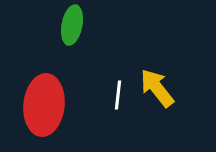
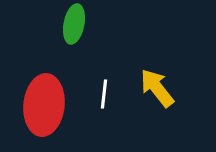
green ellipse: moved 2 px right, 1 px up
white line: moved 14 px left, 1 px up
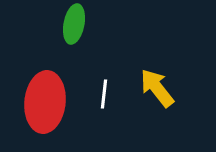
red ellipse: moved 1 px right, 3 px up
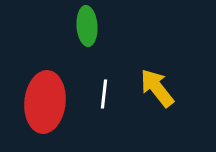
green ellipse: moved 13 px right, 2 px down; rotated 15 degrees counterclockwise
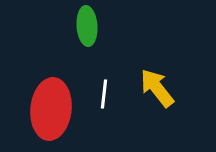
red ellipse: moved 6 px right, 7 px down
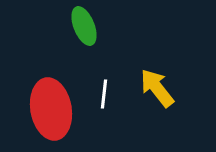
green ellipse: moved 3 px left; rotated 18 degrees counterclockwise
red ellipse: rotated 16 degrees counterclockwise
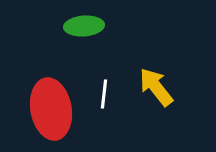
green ellipse: rotated 72 degrees counterclockwise
yellow arrow: moved 1 px left, 1 px up
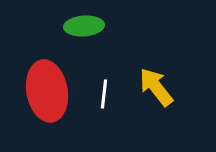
red ellipse: moved 4 px left, 18 px up
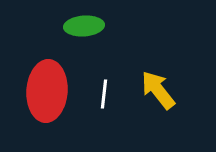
yellow arrow: moved 2 px right, 3 px down
red ellipse: rotated 14 degrees clockwise
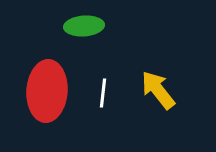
white line: moved 1 px left, 1 px up
